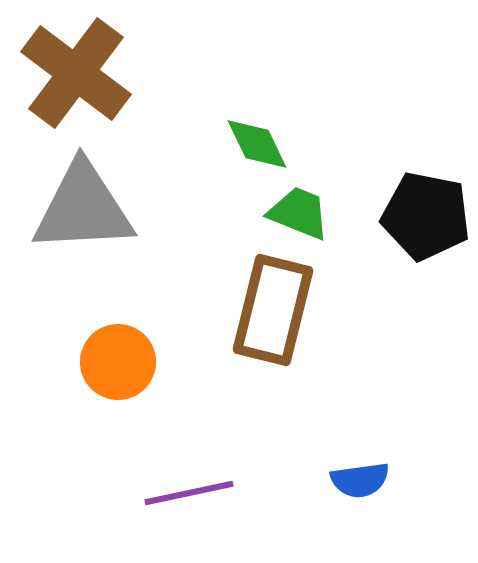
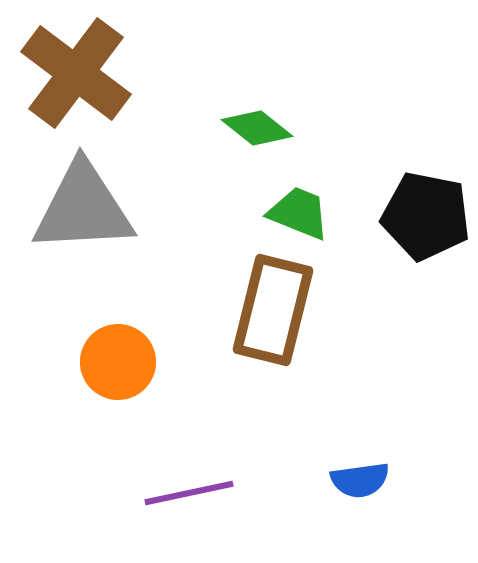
green diamond: moved 16 px up; rotated 26 degrees counterclockwise
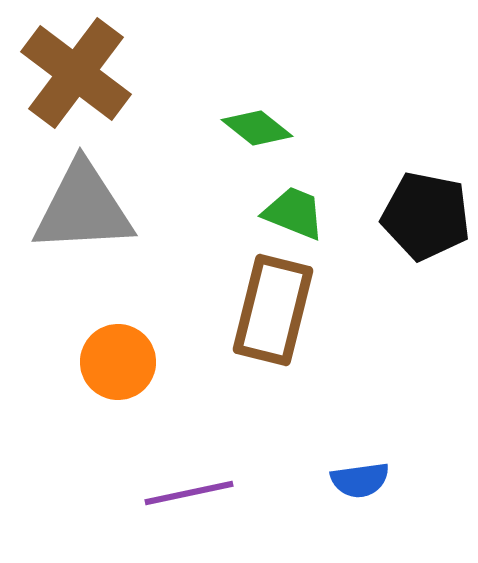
green trapezoid: moved 5 px left
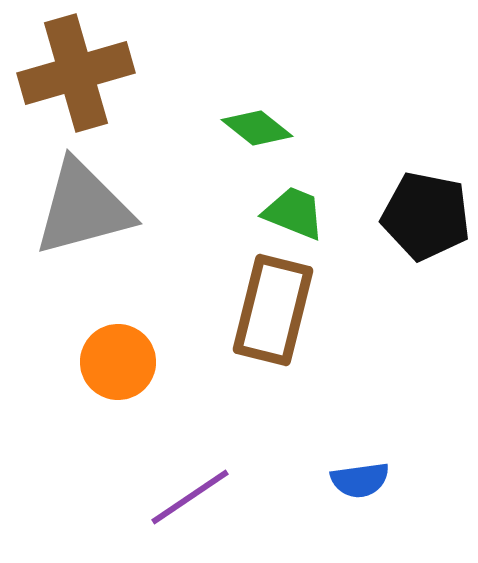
brown cross: rotated 37 degrees clockwise
gray triangle: rotated 12 degrees counterclockwise
purple line: moved 1 px right, 4 px down; rotated 22 degrees counterclockwise
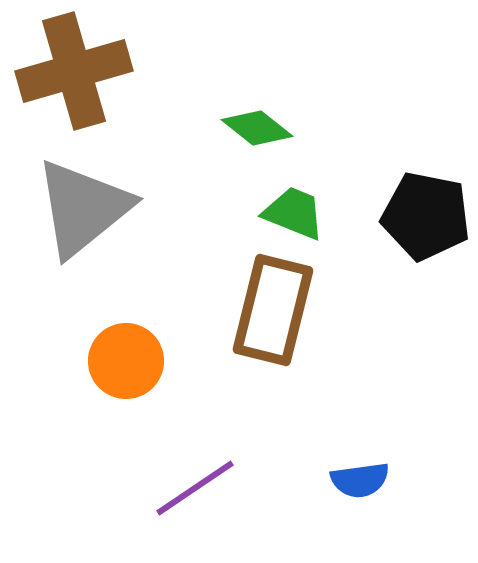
brown cross: moved 2 px left, 2 px up
gray triangle: rotated 24 degrees counterclockwise
orange circle: moved 8 px right, 1 px up
purple line: moved 5 px right, 9 px up
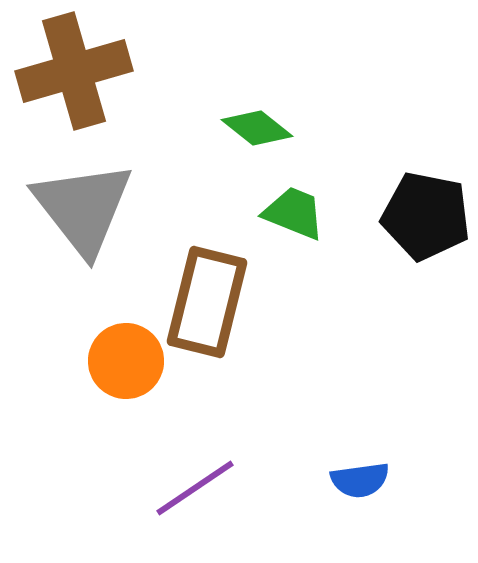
gray triangle: rotated 29 degrees counterclockwise
brown rectangle: moved 66 px left, 8 px up
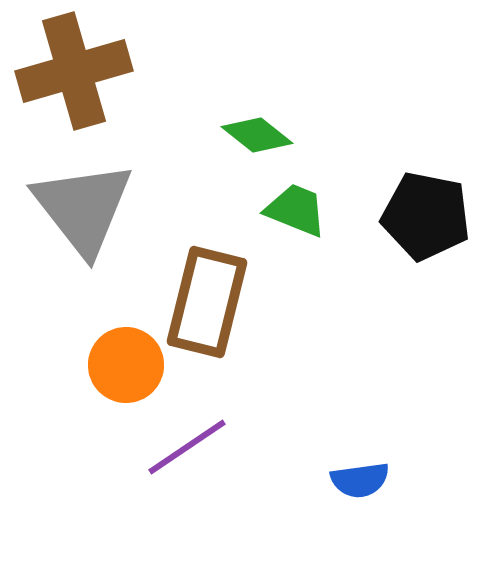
green diamond: moved 7 px down
green trapezoid: moved 2 px right, 3 px up
orange circle: moved 4 px down
purple line: moved 8 px left, 41 px up
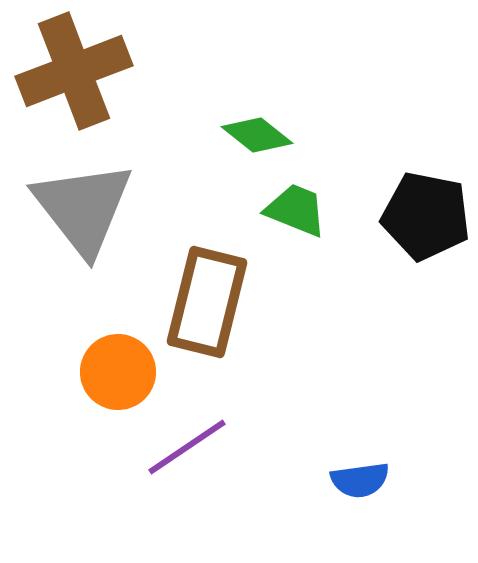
brown cross: rotated 5 degrees counterclockwise
orange circle: moved 8 px left, 7 px down
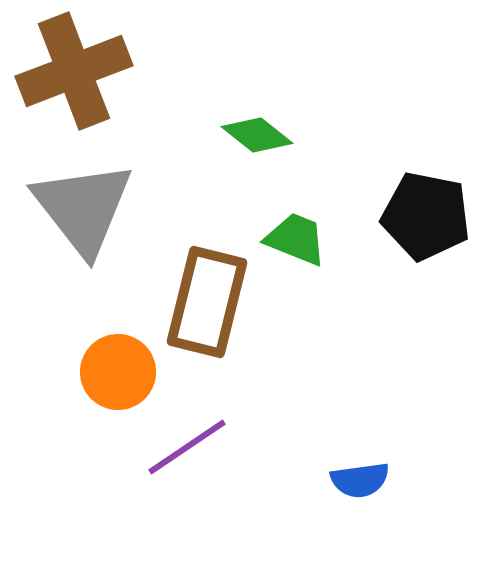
green trapezoid: moved 29 px down
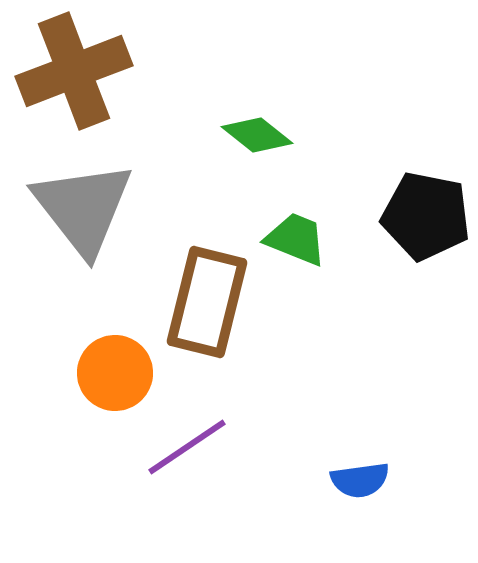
orange circle: moved 3 px left, 1 px down
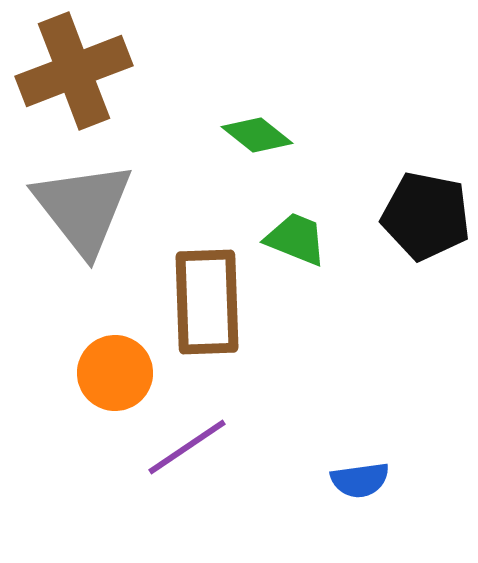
brown rectangle: rotated 16 degrees counterclockwise
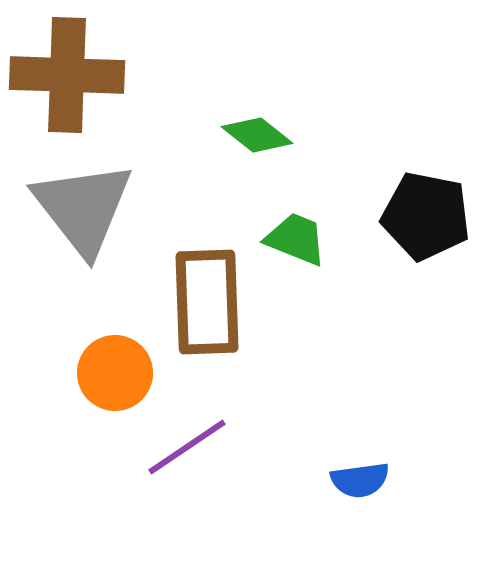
brown cross: moved 7 px left, 4 px down; rotated 23 degrees clockwise
